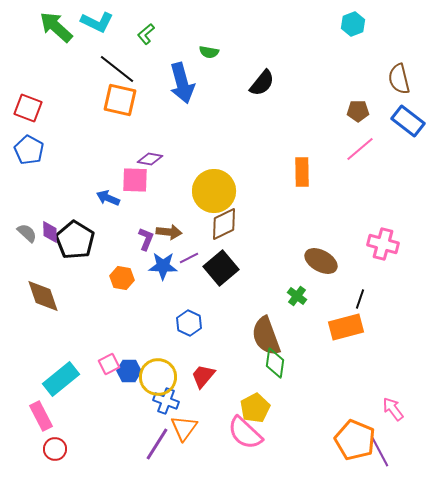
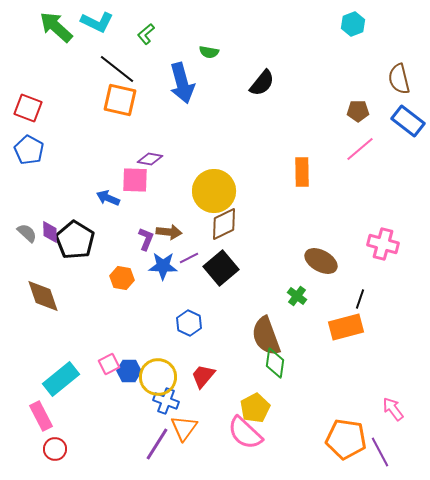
orange pentagon at (355, 440): moved 9 px left, 1 px up; rotated 15 degrees counterclockwise
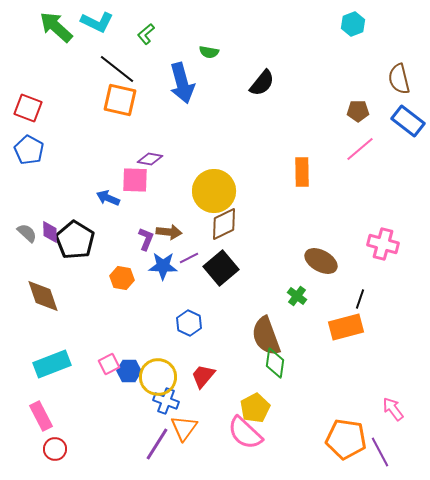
cyan rectangle at (61, 379): moved 9 px left, 15 px up; rotated 18 degrees clockwise
